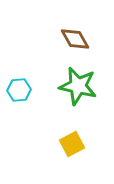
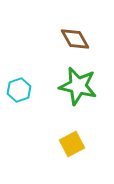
cyan hexagon: rotated 15 degrees counterclockwise
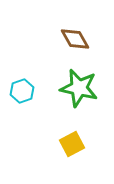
green star: moved 1 px right, 2 px down
cyan hexagon: moved 3 px right, 1 px down
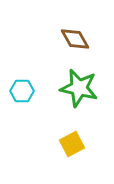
cyan hexagon: rotated 20 degrees clockwise
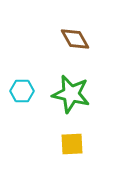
green star: moved 8 px left, 6 px down
yellow square: rotated 25 degrees clockwise
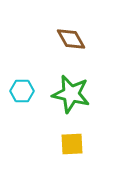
brown diamond: moved 4 px left
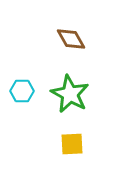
green star: moved 1 px left; rotated 15 degrees clockwise
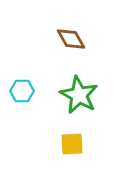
green star: moved 9 px right, 1 px down
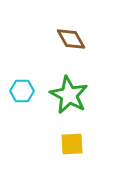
green star: moved 10 px left
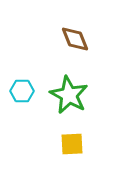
brown diamond: moved 4 px right; rotated 8 degrees clockwise
